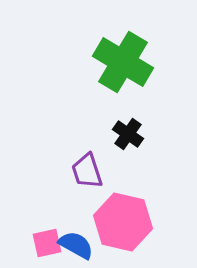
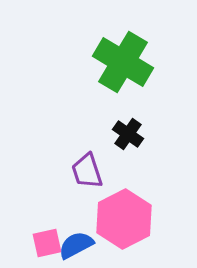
pink hexagon: moved 1 px right, 3 px up; rotated 20 degrees clockwise
blue semicircle: rotated 57 degrees counterclockwise
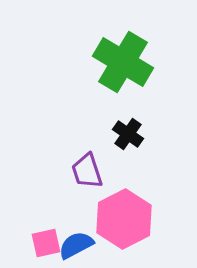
pink square: moved 1 px left
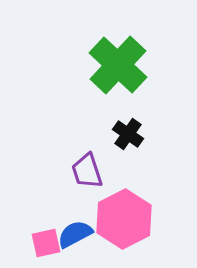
green cross: moved 5 px left, 3 px down; rotated 12 degrees clockwise
blue semicircle: moved 1 px left, 11 px up
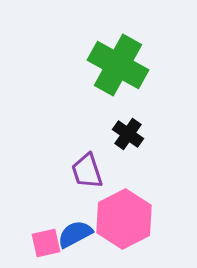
green cross: rotated 14 degrees counterclockwise
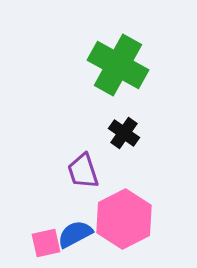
black cross: moved 4 px left, 1 px up
purple trapezoid: moved 4 px left
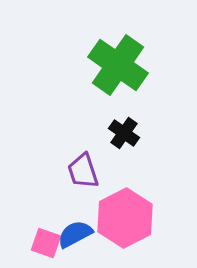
green cross: rotated 6 degrees clockwise
pink hexagon: moved 1 px right, 1 px up
pink square: rotated 32 degrees clockwise
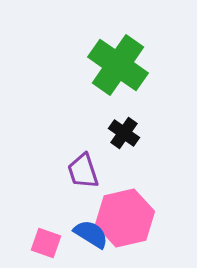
pink hexagon: rotated 14 degrees clockwise
blue semicircle: moved 16 px right; rotated 60 degrees clockwise
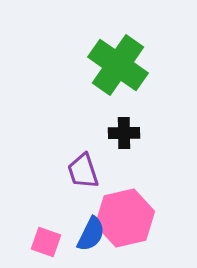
black cross: rotated 36 degrees counterclockwise
blue semicircle: rotated 84 degrees clockwise
pink square: moved 1 px up
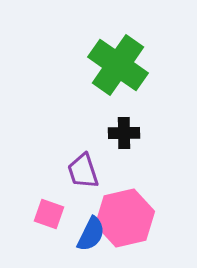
pink square: moved 3 px right, 28 px up
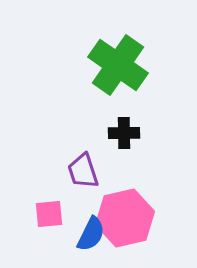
pink square: rotated 24 degrees counterclockwise
